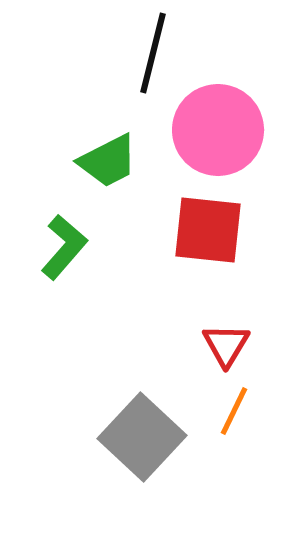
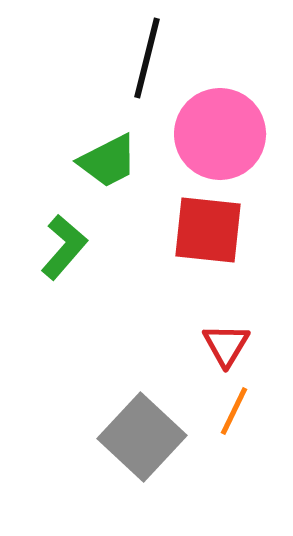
black line: moved 6 px left, 5 px down
pink circle: moved 2 px right, 4 px down
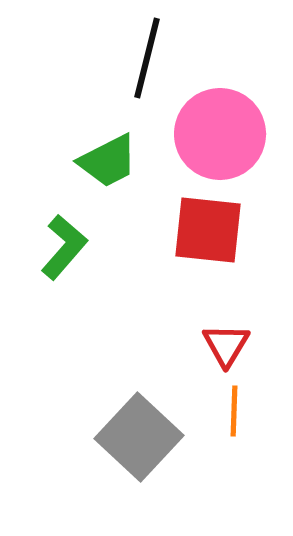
orange line: rotated 24 degrees counterclockwise
gray square: moved 3 px left
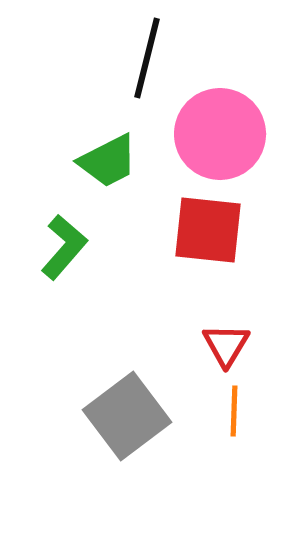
gray square: moved 12 px left, 21 px up; rotated 10 degrees clockwise
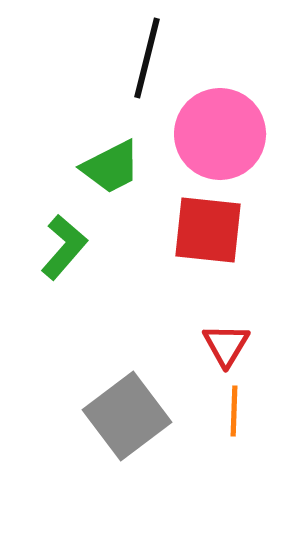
green trapezoid: moved 3 px right, 6 px down
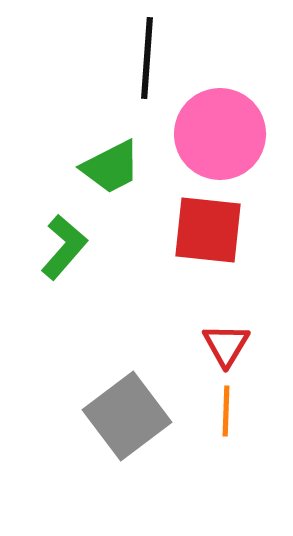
black line: rotated 10 degrees counterclockwise
orange line: moved 8 px left
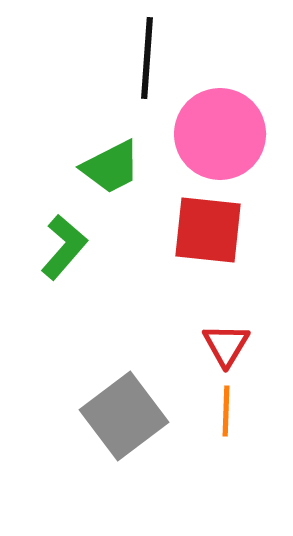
gray square: moved 3 px left
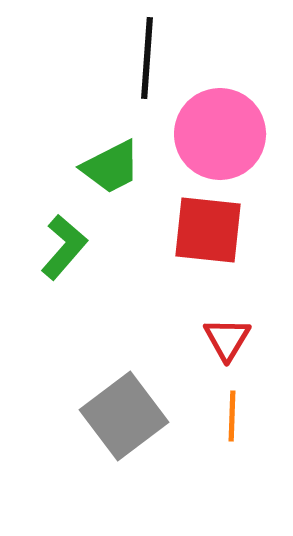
red triangle: moved 1 px right, 6 px up
orange line: moved 6 px right, 5 px down
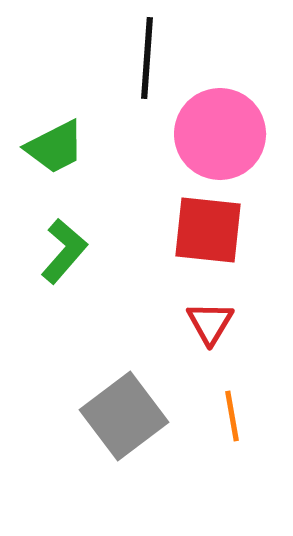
green trapezoid: moved 56 px left, 20 px up
green L-shape: moved 4 px down
red triangle: moved 17 px left, 16 px up
orange line: rotated 12 degrees counterclockwise
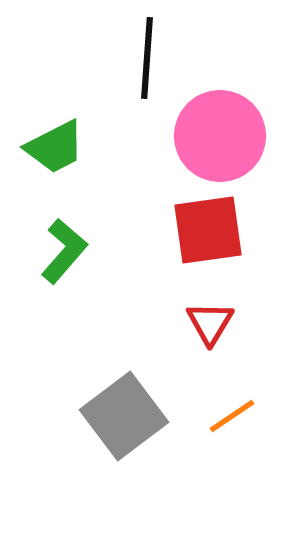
pink circle: moved 2 px down
red square: rotated 14 degrees counterclockwise
orange line: rotated 66 degrees clockwise
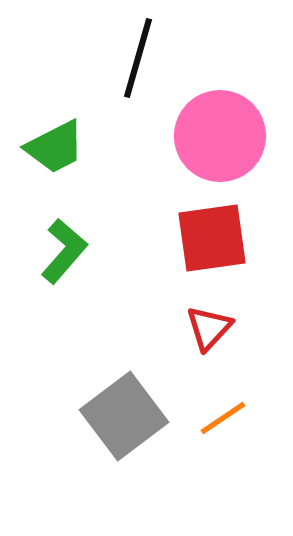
black line: moved 9 px left; rotated 12 degrees clockwise
red square: moved 4 px right, 8 px down
red triangle: moved 1 px left, 5 px down; rotated 12 degrees clockwise
orange line: moved 9 px left, 2 px down
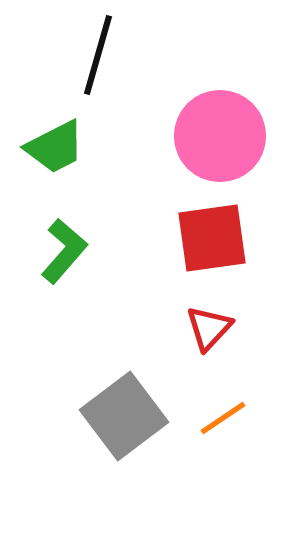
black line: moved 40 px left, 3 px up
